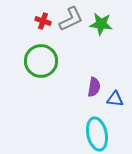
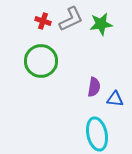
green star: rotated 15 degrees counterclockwise
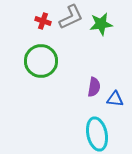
gray L-shape: moved 2 px up
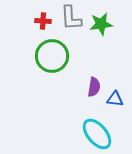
gray L-shape: moved 1 px down; rotated 112 degrees clockwise
red cross: rotated 14 degrees counterclockwise
green circle: moved 11 px right, 5 px up
cyan ellipse: rotated 28 degrees counterclockwise
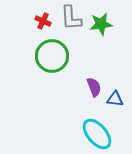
red cross: rotated 21 degrees clockwise
purple semicircle: rotated 30 degrees counterclockwise
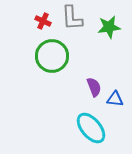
gray L-shape: moved 1 px right
green star: moved 8 px right, 3 px down
cyan ellipse: moved 6 px left, 6 px up
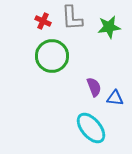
blue triangle: moved 1 px up
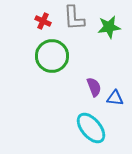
gray L-shape: moved 2 px right
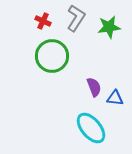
gray L-shape: moved 2 px right; rotated 144 degrees counterclockwise
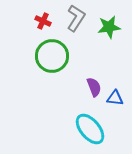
cyan ellipse: moved 1 px left, 1 px down
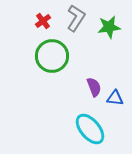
red cross: rotated 28 degrees clockwise
